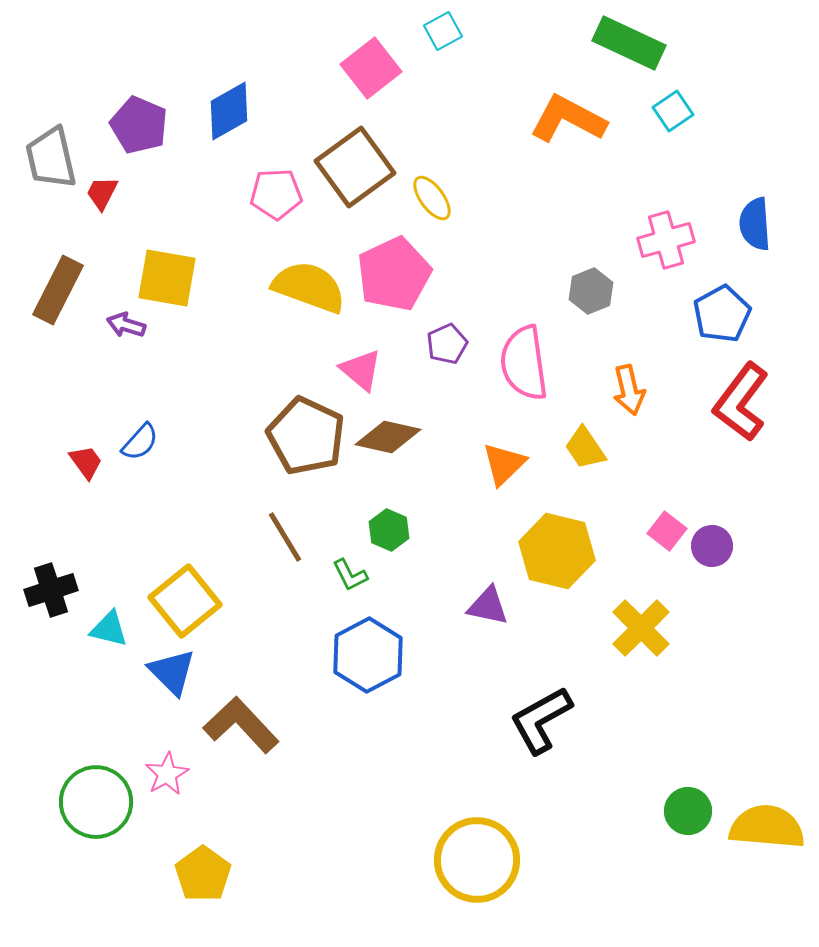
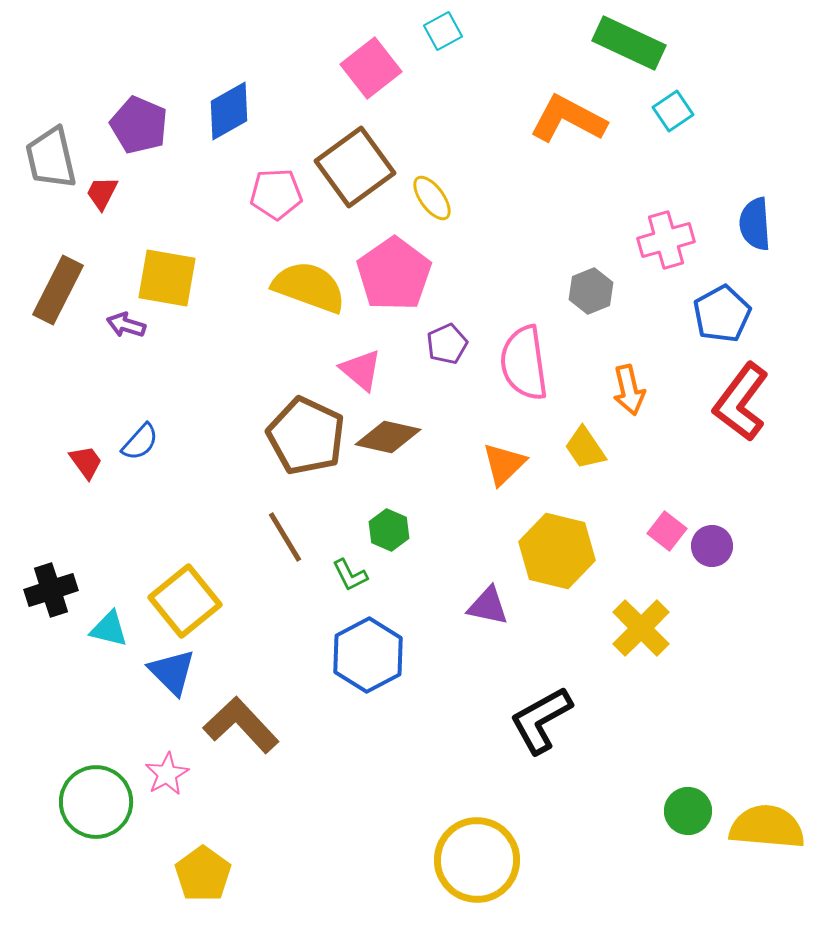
pink pentagon at (394, 274): rotated 10 degrees counterclockwise
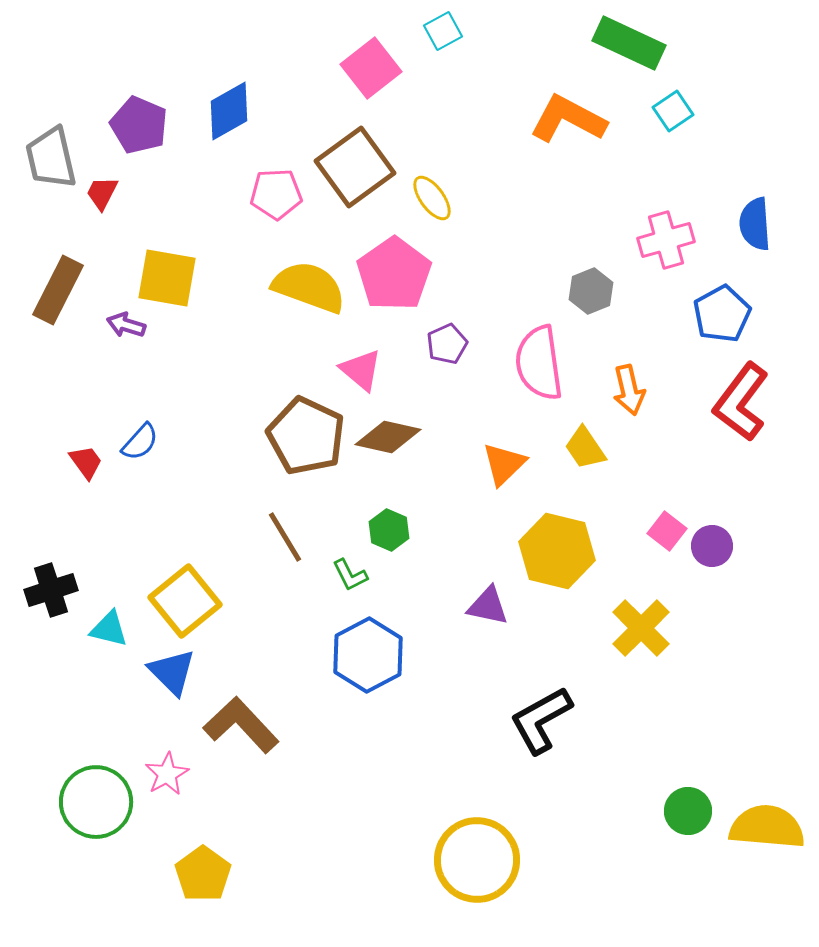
pink semicircle at (524, 363): moved 15 px right
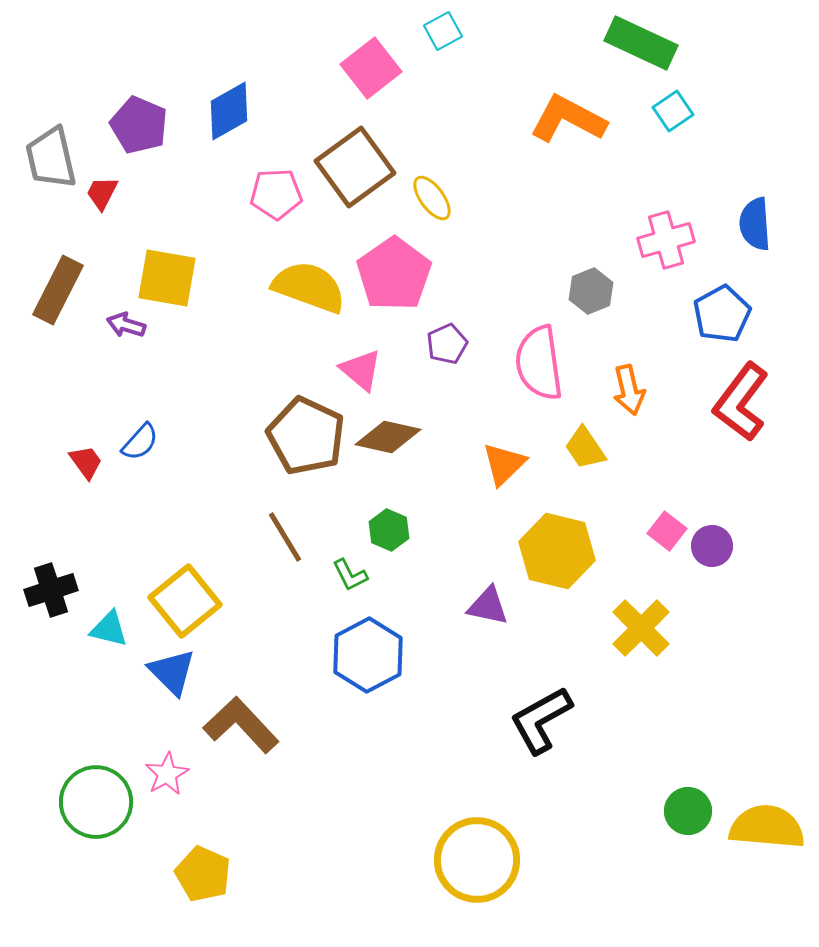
green rectangle at (629, 43): moved 12 px right
yellow pentagon at (203, 874): rotated 12 degrees counterclockwise
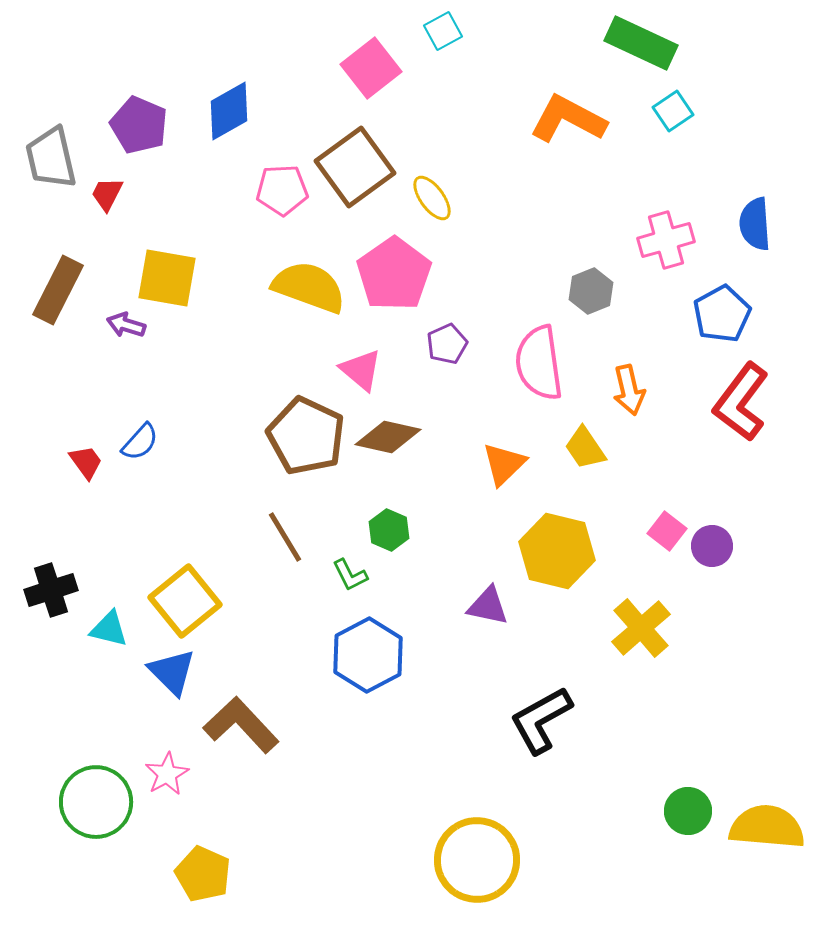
red trapezoid at (102, 193): moved 5 px right, 1 px down
pink pentagon at (276, 194): moved 6 px right, 4 px up
yellow cross at (641, 628): rotated 4 degrees clockwise
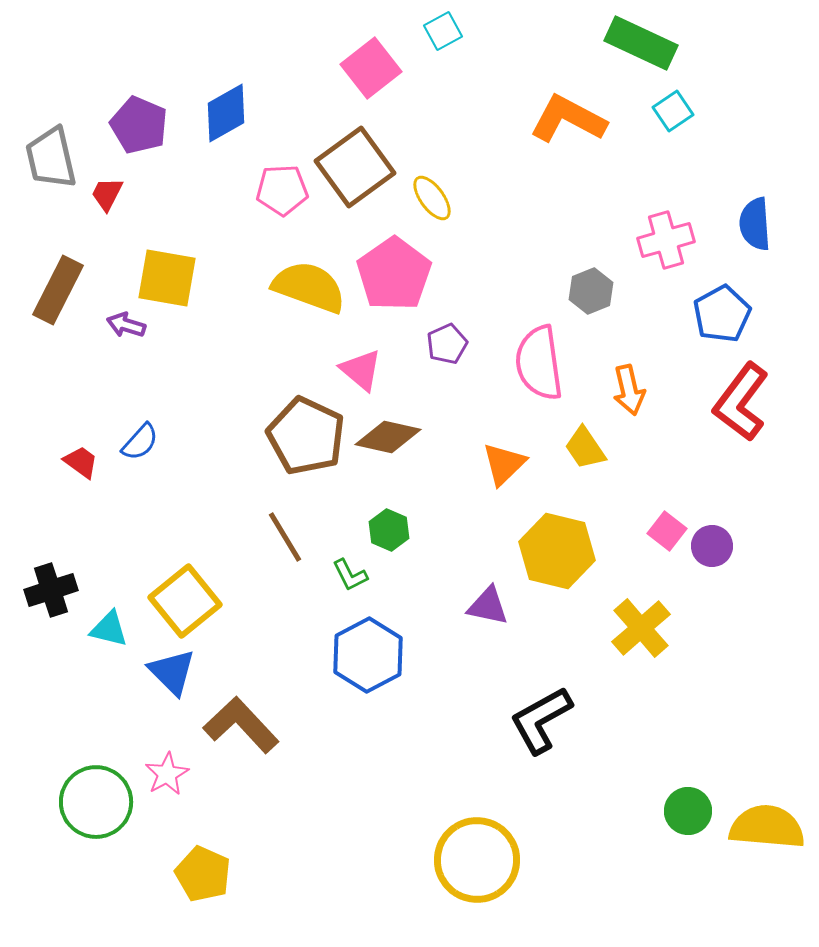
blue diamond at (229, 111): moved 3 px left, 2 px down
red trapezoid at (86, 462): moved 5 px left; rotated 18 degrees counterclockwise
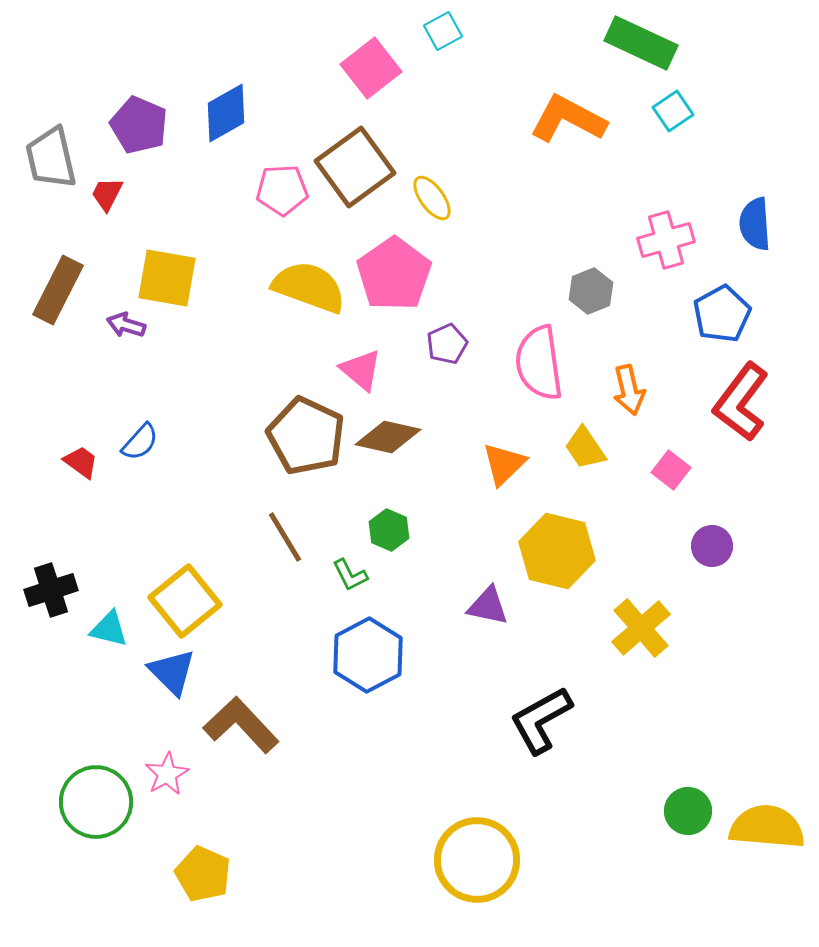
pink square at (667, 531): moved 4 px right, 61 px up
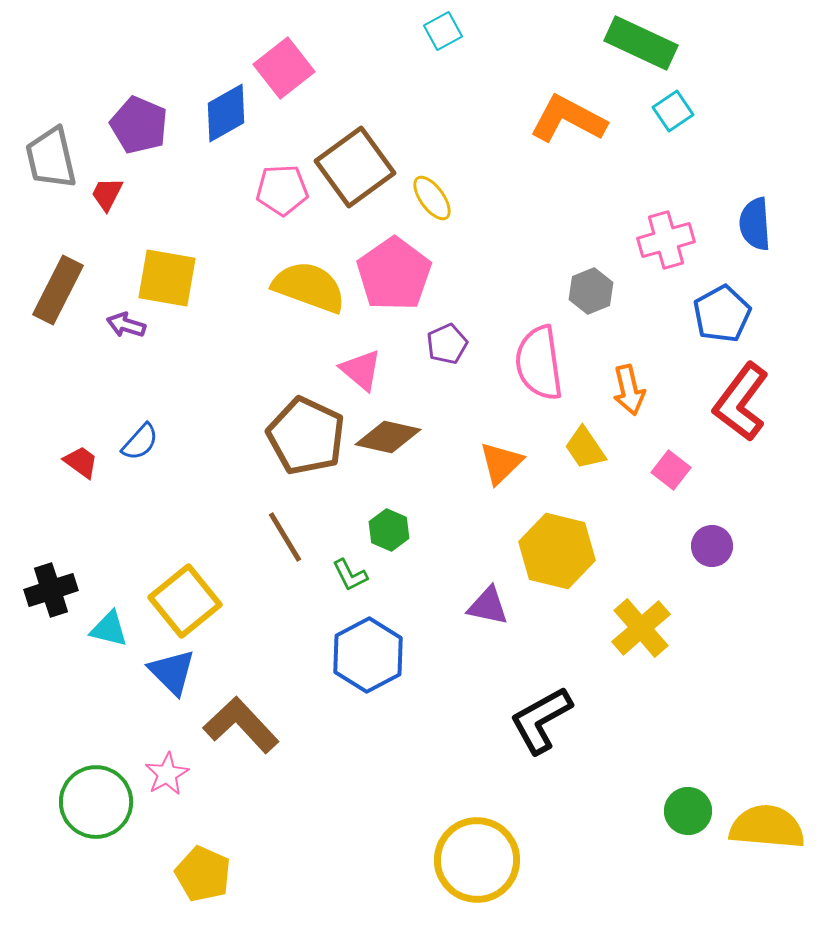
pink square at (371, 68): moved 87 px left
orange triangle at (504, 464): moved 3 px left, 1 px up
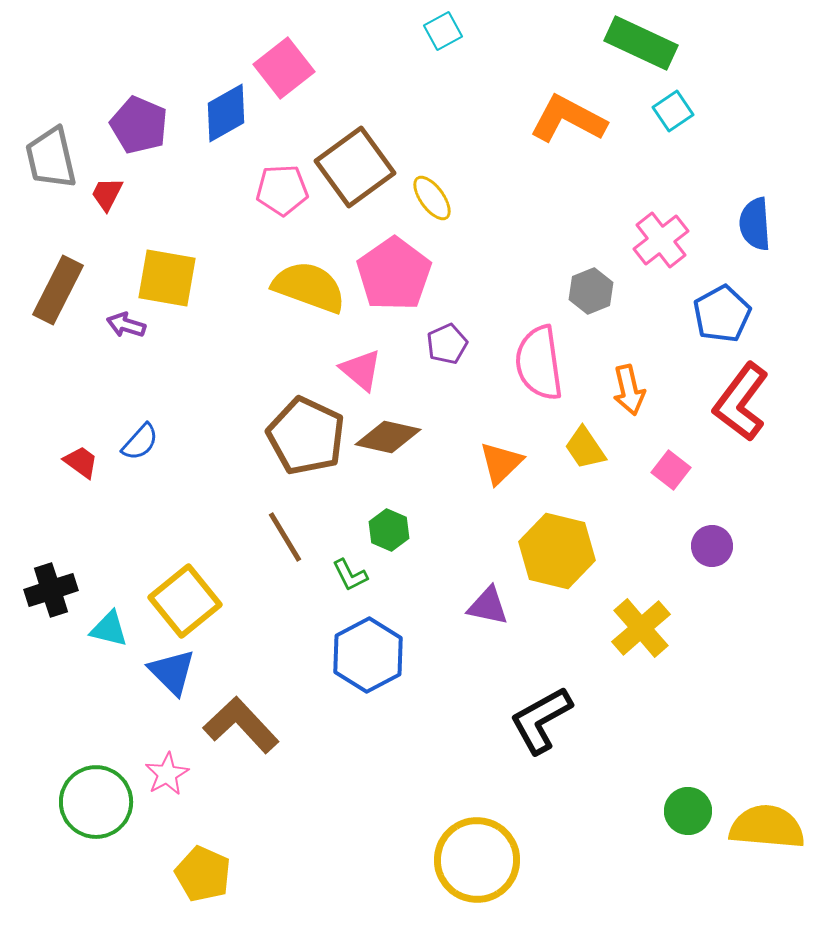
pink cross at (666, 240): moved 5 px left; rotated 22 degrees counterclockwise
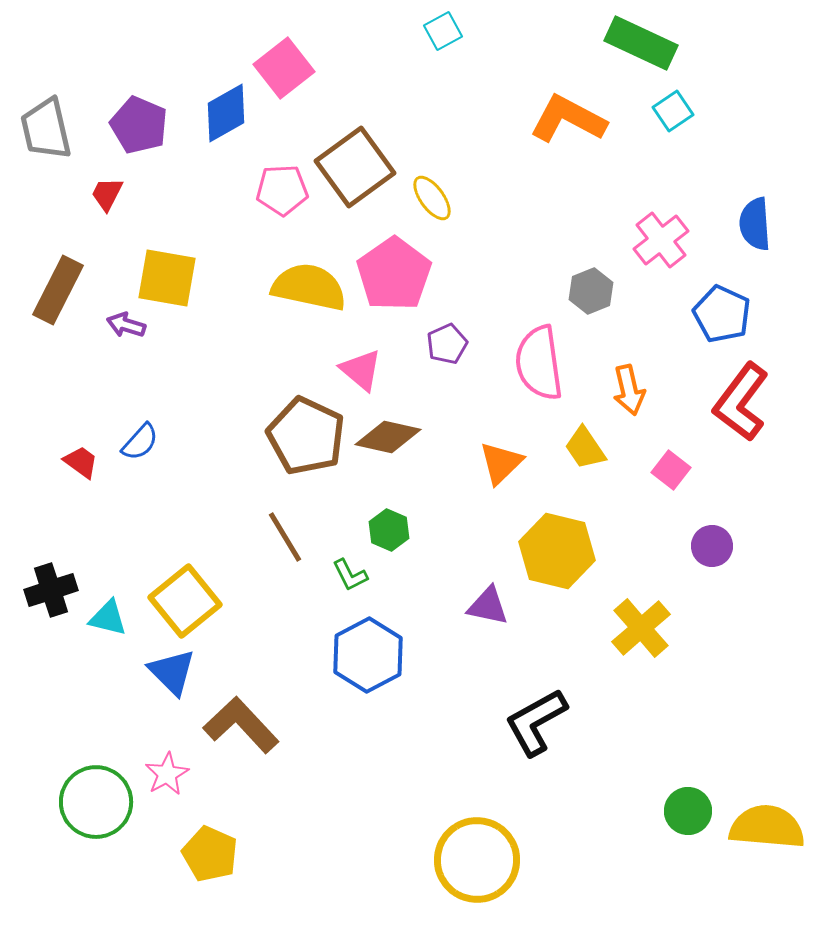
gray trapezoid at (51, 158): moved 5 px left, 29 px up
yellow semicircle at (309, 287): rotated 8 degrees counterclockwise
blue pentagon at (722, 314): rotated 18 degrees counterclockwise
cyan triangle at (109, 629): moved 1 px left, 11 px up
black L-shape at (541, 720): moved 5 px left, 2 px down
yellow pentagon at (203, 874): moved 7 px right, 20 px up
